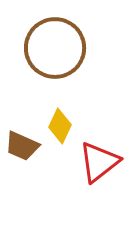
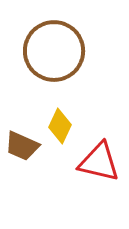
brown circle: moved 1 px left, 3 px down
red triangle: rotated 51 degrees clockwise
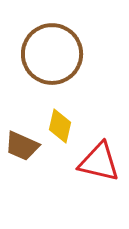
brown circle: moved 2 px left, 3 px down
yellow diamond: rotated 12 degrees counterclockwise
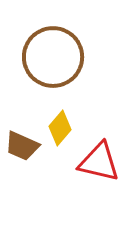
brown circle: moved 1 px right, 3 px down
yellow diamond: moved 2 px down; rotated 28 degrees clockwise
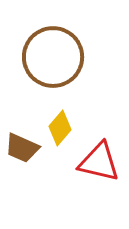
brown trapezoid: moved 2 px down
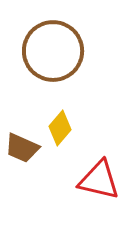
brown circle: moved 6 px up
red triangle: moved 18 px down
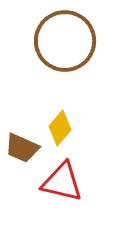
brown circle: moved 12 px right, 10 px up
red triangle: moved 37 px left, 2 px down
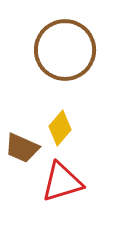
brown circle: moved 9 px down
red triangle: rotated 30 degrees counterclockwise
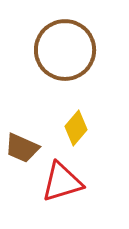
yellow diamond: moved 16 px right
